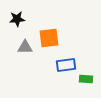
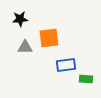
black star: moved 3 px right
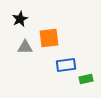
black star: rotated 21 degrees counterclockwise
green rectangle: rotated 16 degrees counterclockwise
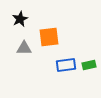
orange square: moved 1 px up
gray triangle: moved 1 px left, 1 px down
green rectangle: moved 3 px right, 14 px up
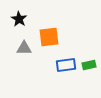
black star: moved 1 px left; rotated 14 degrees counterclockwise
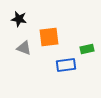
black star: rotated 21 degrees counterclockwise
gray triangle: rotated 21 degrees clockwise
green rectangle: moved 2 px left, 16 px up
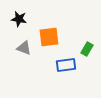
green rectangle: rotated 48 degrees counterclockwise
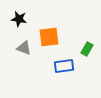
blue rectangle: moved 2 px left, 1 px down
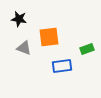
green rectangle: rotated 40 degrees clockwise
blue rectangle: moved 2 px left
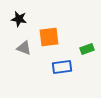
blue rectangle: moved 1 px down
